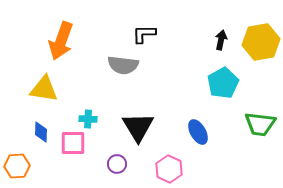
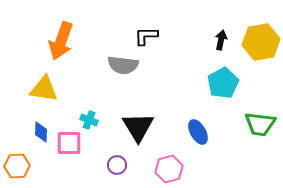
black L-shape: moved 2 px right, 2 px down
cyan cross: moved 1 px right, 1 px down; rotated 18 degrees clockwise
pink square: moved 4 px left
purple circle: moved 1 px down
pink hexagon: rotated 20 degrees clockwise
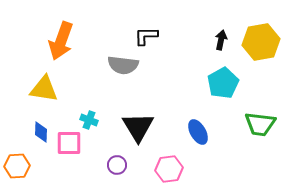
pink hexagon: rotated 8 degrees clockwise
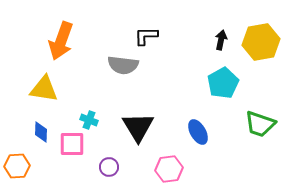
green trapezoid: rotated 12 degrees clockwise
pink square: moved 3 px right, 1 px down
purple circle: moved 8 px left, 2 px down
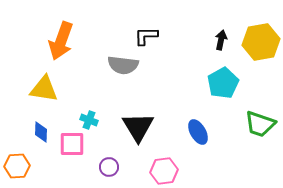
pink hexagon: moved 5 px left, 2 px down
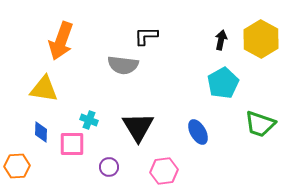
yellow hexagon: moved 3 px up; rotated 21 degrees counterclockwise
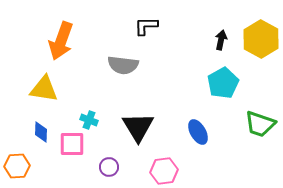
black L-shape: moved 10 px up
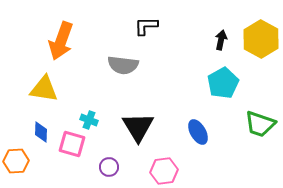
pink square: rotated 16 degrees clockwise
orange hexagon: moved 1 px left, 5 px up
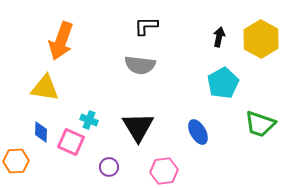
black arrow: moved 2 px left, 3 px up
gray semicircle: moved 17 px right
yellow triangle: moved 1 px right, 1 px up
pink square: moved 1 px left, 2 px up; rotated 8 degrees clockwise
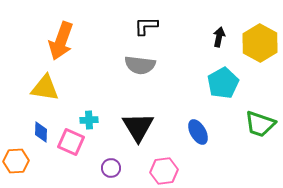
yellow hexagon: moved 1 px left, 4 px down
cyan cross: rotated 24 degrees counterclockwise
purple circle: moved 2 px right, 1 px down
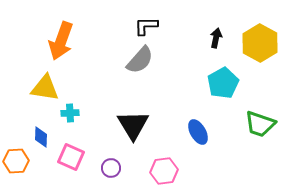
black arrow: moved 3 px left, 1 px down
gray semicircle: moved 5 px up; rotated 56 degrees counterclockwise
cyan cross: moved 19 px left, 7 px up
black triangle: moved 5 px left, 2 px up
blue diamond: moved 5 px down
pink square: moved 15 px down
